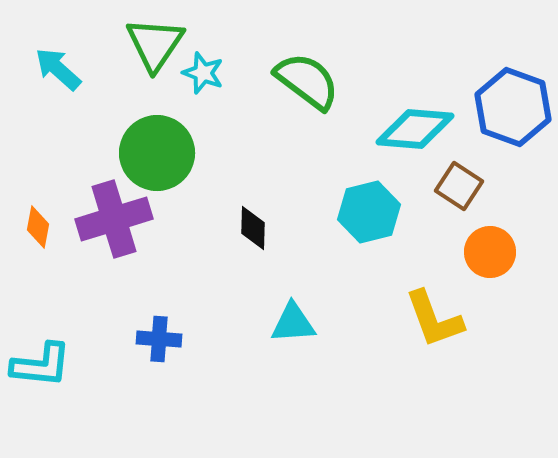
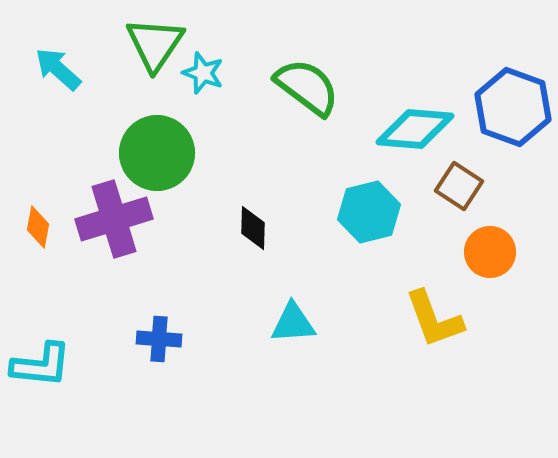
green semicircle: moved 6 px down
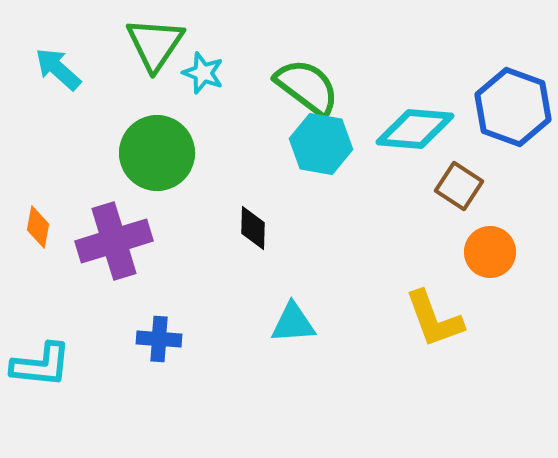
cyan hexagon: moved 48 px left, 68 px up; rotated 24 degrees clockwise
purple cross: moved 22 px down
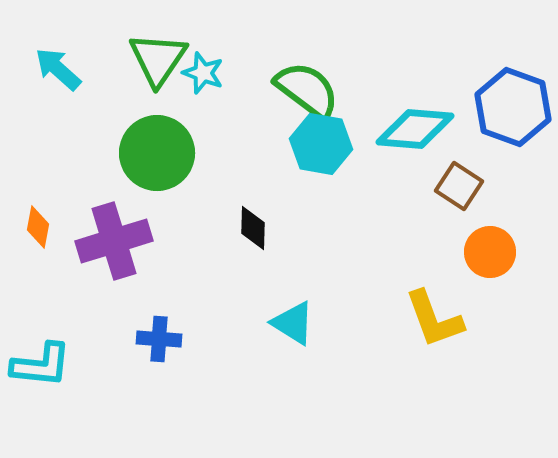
green triangle: moved 3 px right, 15 px down
green semicircle: moved 3 px down
cyan triangle: rotated 36 degrees clockwise
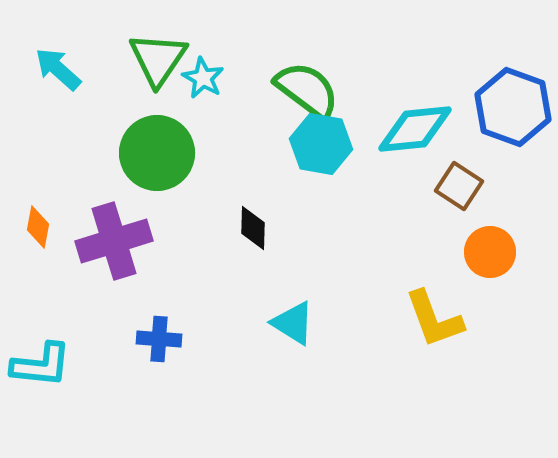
cyan star: moved 5 px down; rotated 9 degrees clockwise
cyan diamond: rotated 10 degrees counterclockwise
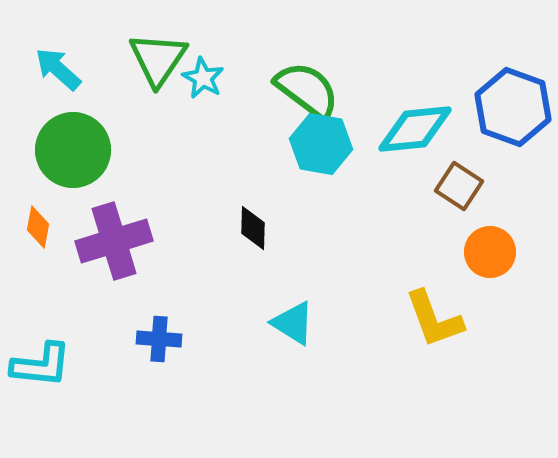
green circle: moved 84 px left, 3 px up
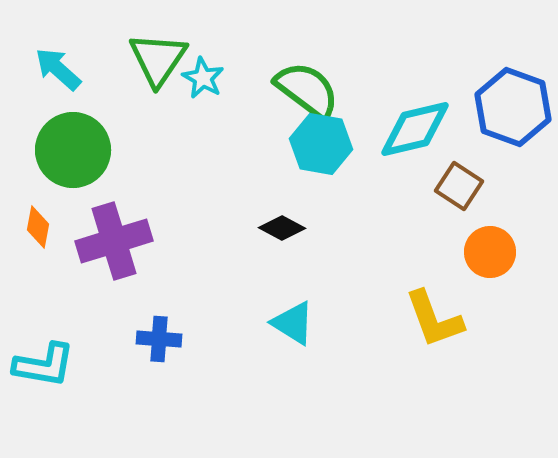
cyan diamond: rotated 8 degrees counterclockwise
black diamond: moved 29 px right; rotated 63 degrees counterclockwise
cyan L-shape: moved 3 px right; rotated 4 degrees clockwise
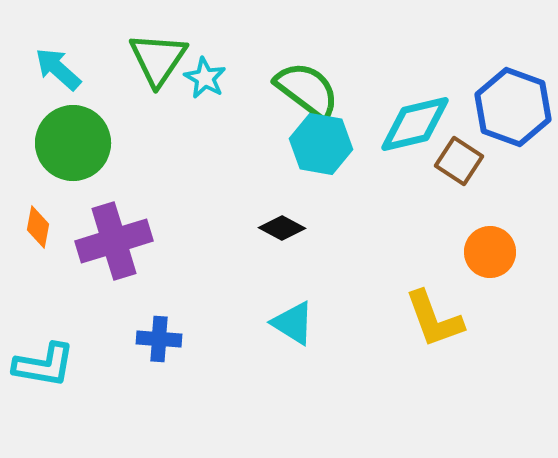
cyan star: moved 2 px right
cyan diamond: moved 5 px up
green circle: moved 7 px up
brown square: moved 25 px up
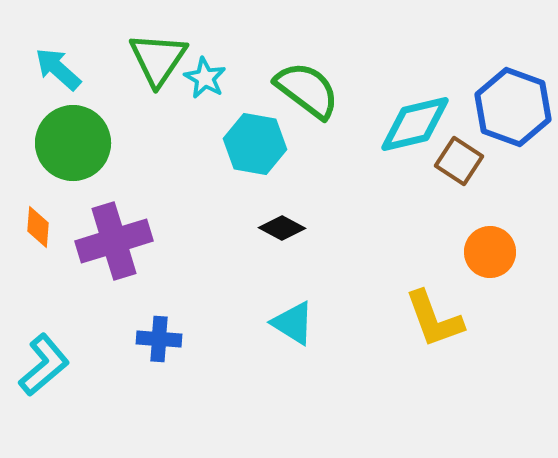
cyan hexagon: moved 66 px left
orange diamond: rotated 6 degrees counterclockwise
cyan L-shape: rotated 50 degrees counterclockwise
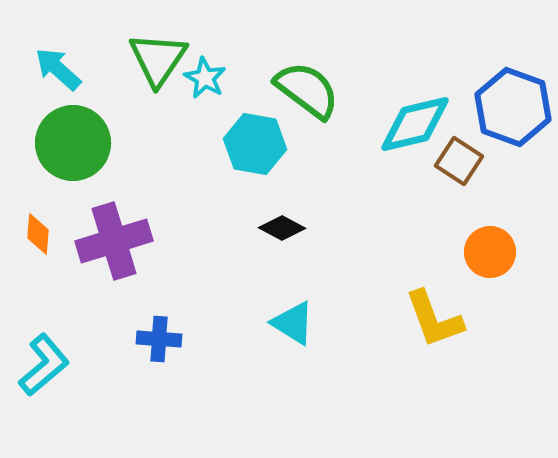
orange diamond: moved 7 px down
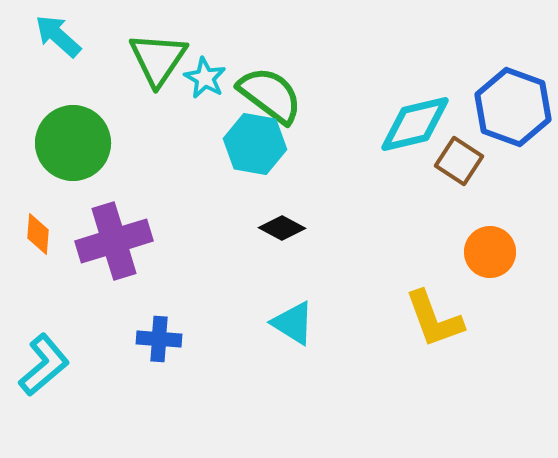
cyan arrow: moved 33 px up
green semicircle: moved 37 px left, 5 px down
